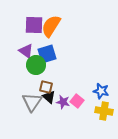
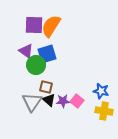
black triangle: moved 3 px down
purple star: moved 1 px up; rotated 16 degrees counterclockwise
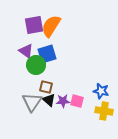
purple square: rotated 12 degrees counterclockwise
pink square: rotated 24 degrees counterclockwise
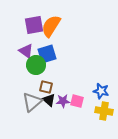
gray triangle: rotated 15 degrees clockwise
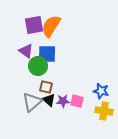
blue square: rotated 18 degrees clockwise
green circle: moved 2 px right, 1 px down
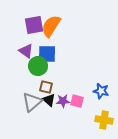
yellow cross: moved 9 px down
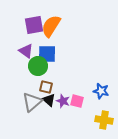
purple star: rotated 24 degrees clockwise
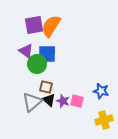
green circle: moved 1 px left, 2 px up
yellow cross: rotated 24 degrees counterclockwise
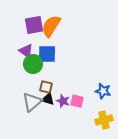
green circle: moved 4 px left
blue star: moved 2 px right
black triangle: moved 1 px left, 1 px up; rotated 24 degrees counterclockwise
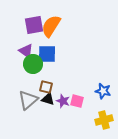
gray triangle: moved 4 px left, 2 px up
